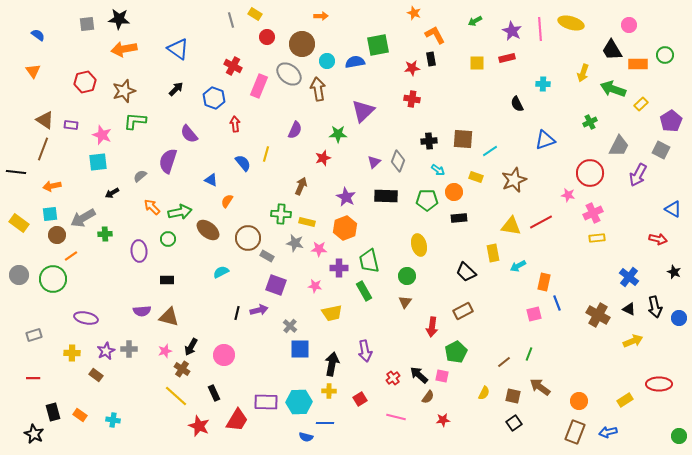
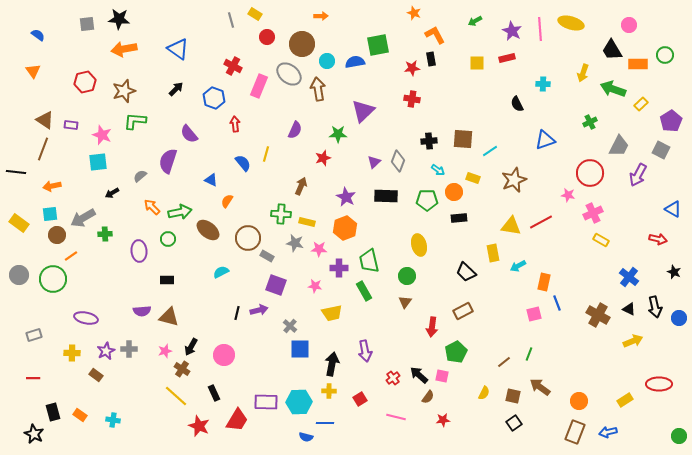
yellow rectangle at (476, 177): moved 3 px left, 1 px down
yellow rectangle at (597, 238): moved 4 px right, 2 px down; rotated 35 degrees clockwise
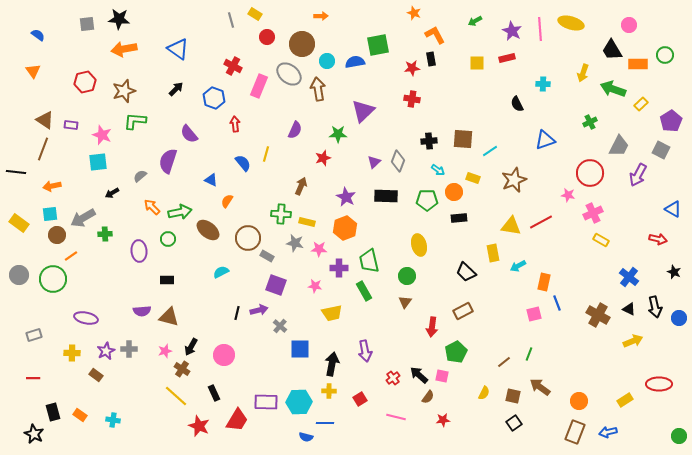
gray cross at (290, 326): moved 10 px left
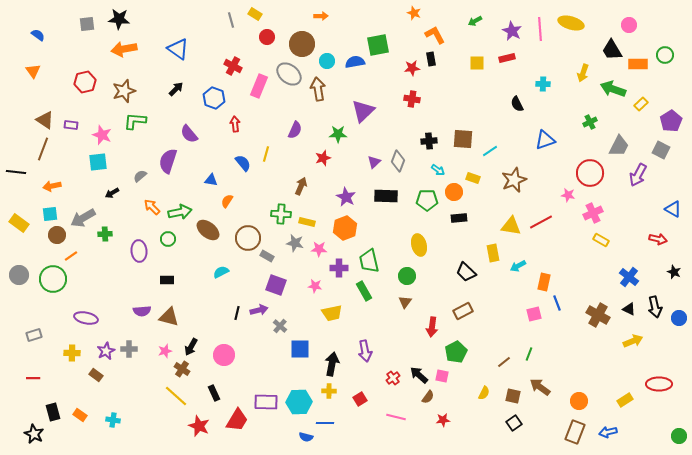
blue triangle at (211, 180): rotated 16 degrees counterclockwise
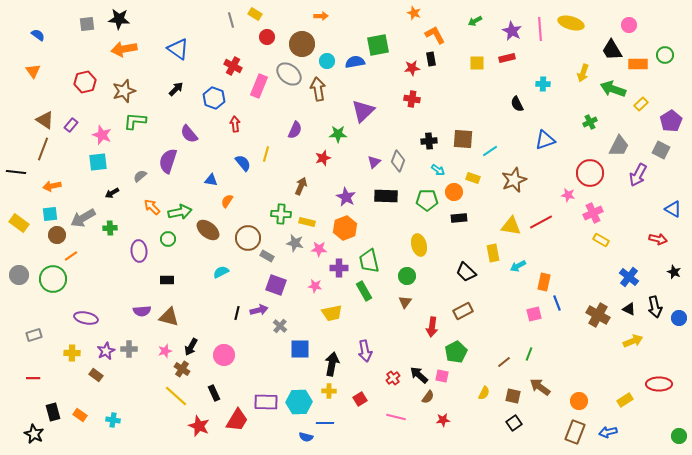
purple rectangle at (71, 125): rotated 56 degrees counterclockwise
green cross at (105, 234): moved 5 px right, 6 px up
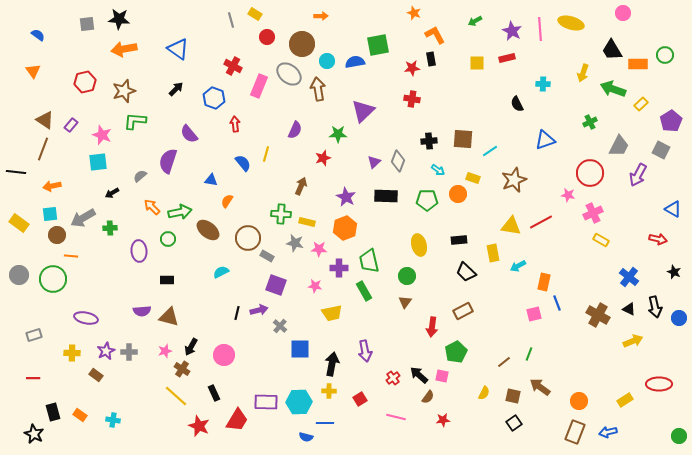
pink circle at (629, 25): moved 6 px left, 12 px up
orange circle at (454, 192): moved 4 px right, 2 px down
black rectangle at (459, 218): moved 22 px down
orange line at (71, 256): rotated 40 degrees clockwise
gray cross at (129, 349): moved 3 px down
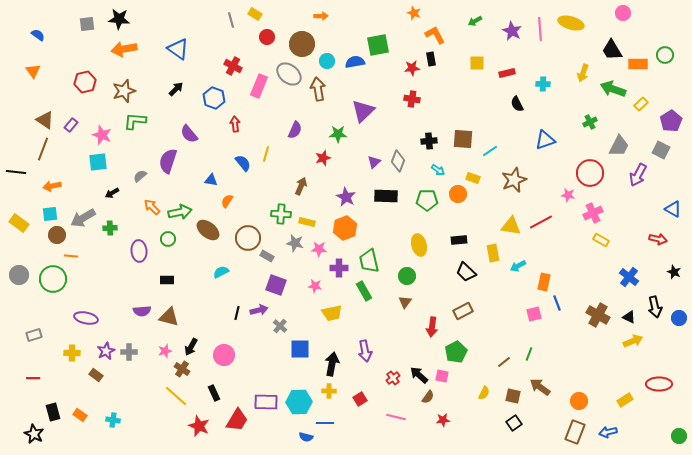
red rectangle at (507, 58): moved 15 px down
black triangle at (629, 309): moved 8 px down
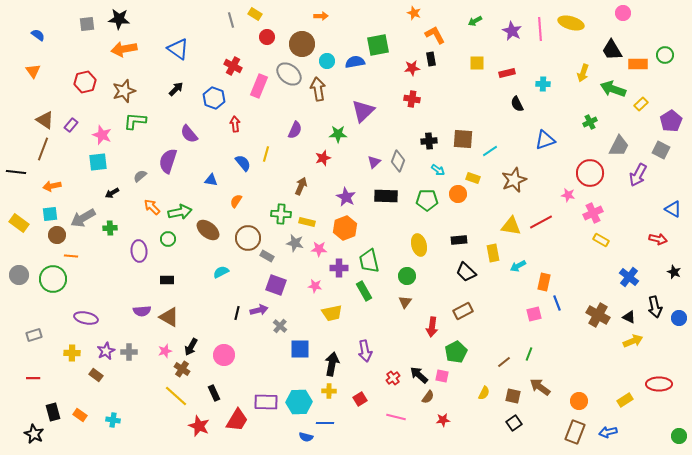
orange semicircle at (227, 201): moved 9 px right
brown triangle at (169, 317): rotated 15 degrees clockwise
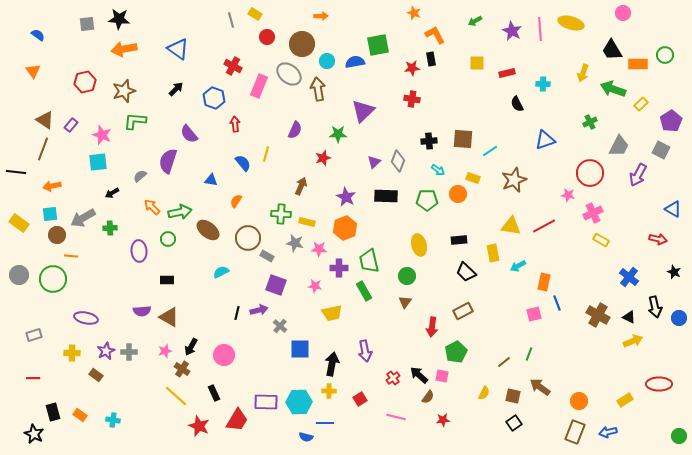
red line at (541, 222): moved 3 px right, 4 px down
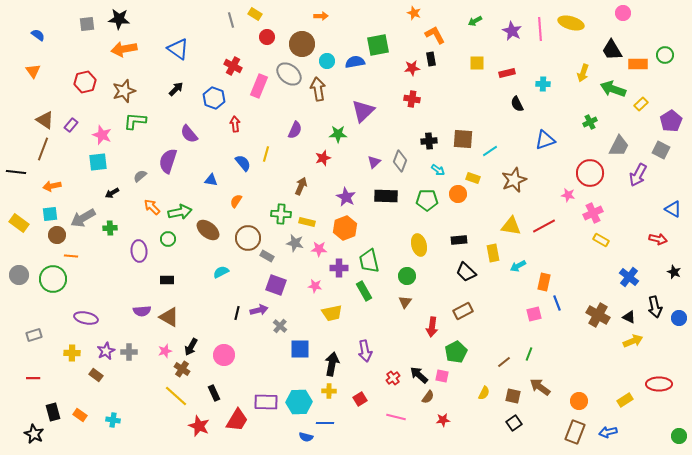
gray diamond at (398, 161): moved 2 px right
